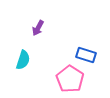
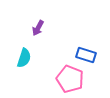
cyan semicircle: moved 1 px right, 2 px up
pink pentagon: rotated 12 degrees counterclockwise
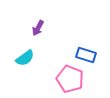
cyan semicircle: moved 1 px right; rotated 36 degrees clockwise
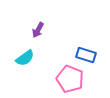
purple arrow: moved 2 px down
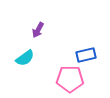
blue rectangle: rotated 30 degrees counterclockwise
pink pentagon: rotated 20 degrees counterclockwise
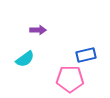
purple arrow: rotated 119 degrees counterclockwise
cyan semicircle: moved 1 px down
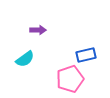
pink pentagon: rotated 20 degrees counterclockwise
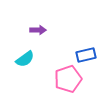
pink pentagon: moved 2 px left
